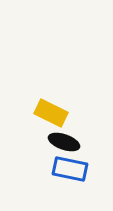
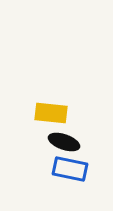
yellow rectangle: rotated 20 degrees counterclockwise
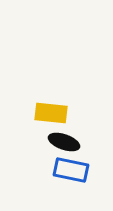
blue rectangle: moved 1 px right, 1 px down
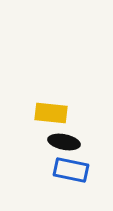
black ellipse: rotated 8 degrees counterclockwise
